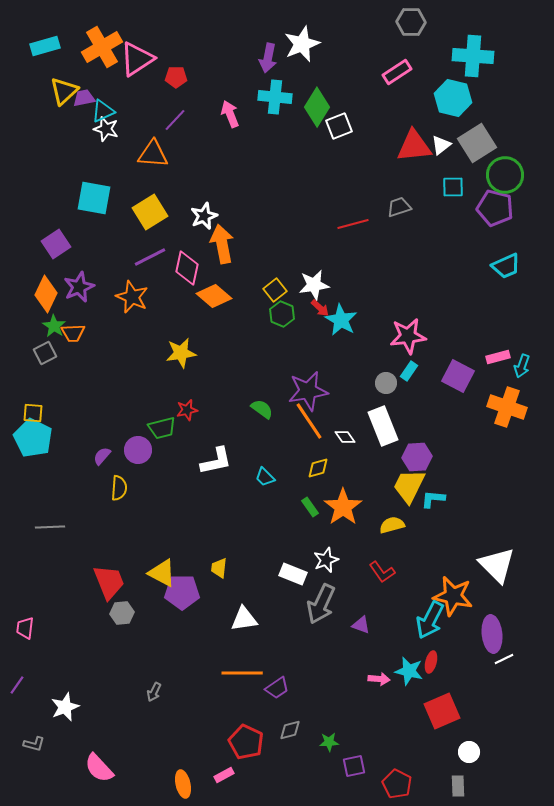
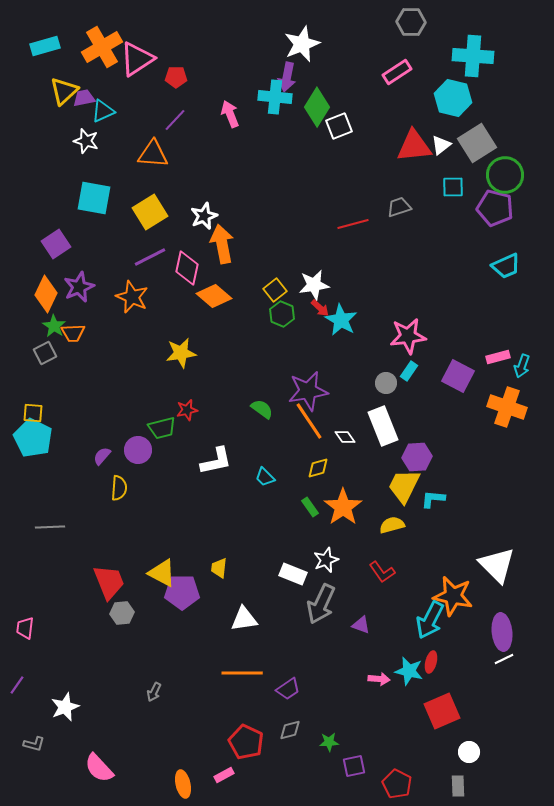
purple arrow at (268, 58): moved 19 px right, 19 px down
white star at (106, 129): moved 20 px left, 12 px down
yellow trapezoid at (409, 486): moved 5 px left
purple ellipse at (492, 634): moved 10 px right, 2 px up
purple trapezoid at (277, 688): moved 11 px right, 1 px down
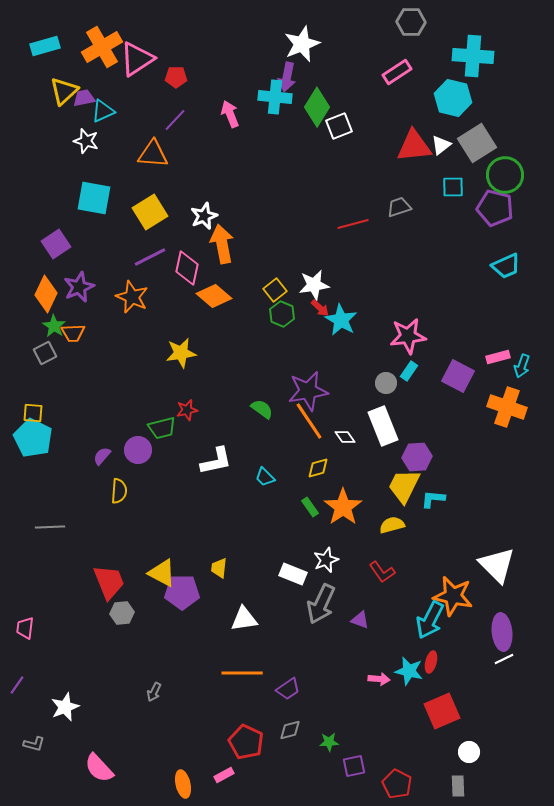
yellow semicircle at (119, 488): moved 3 px down
purple triangle at (361, 625): moved 1 px left, 5 px up
